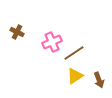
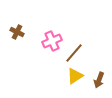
pink cross: moved 1 px up
brown line: rotated 15 degrees counterclockwise
brown arrow: rotated 42 degrees clockwise
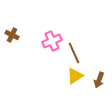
brown cross: moved 5 px left, 3 px down
brown line: rotated 65 degrees counterclockwise
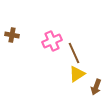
brown cross: rotated 16 degrees counterclockwise
yellow triangle: moved 2 px right, 2 px up
brown arrow: moved 3 px left, 7 px down
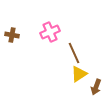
pink cross: moved 2 px left, 9 px up
yellow triangle: moved 2 px right
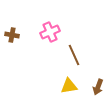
brown line: moved 2 px down
yellow triangle: moved 10 px left, 12 px down; rotated 24 degrees clockwise
brown arrow: moved 2 px right
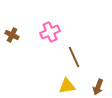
brown cross: rotated 16 degrees clockwise
brown line: moved 2 px down
yellow triangle: moved 2 px left
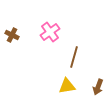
pink cross: rotated 12 degrees counterclockwise
brown line: rotated 40 degrees clockwise
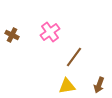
brown line: rotated 20 degrees clockwise
brown arrow: moved 1 px right, 2 px up
